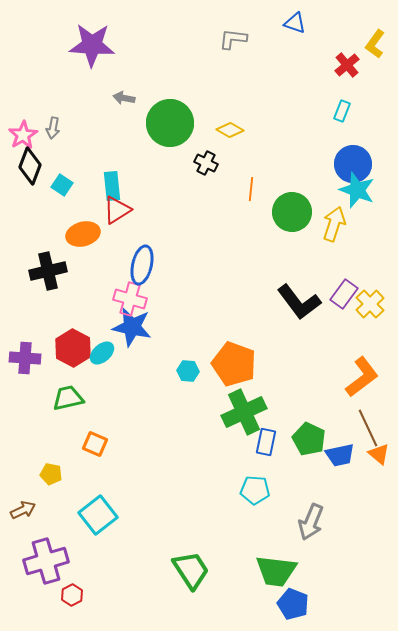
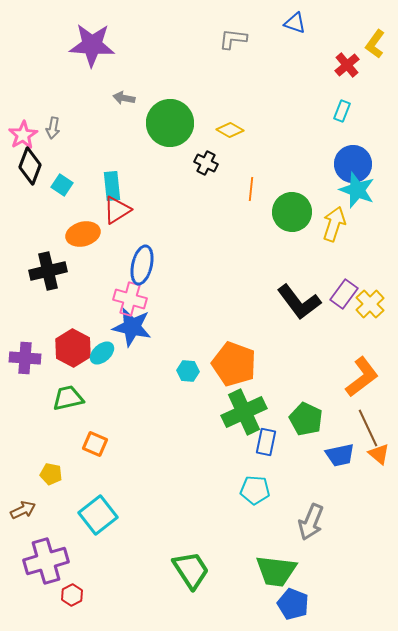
green pentagon at (309, 439): moved 3 px left, 20 px up
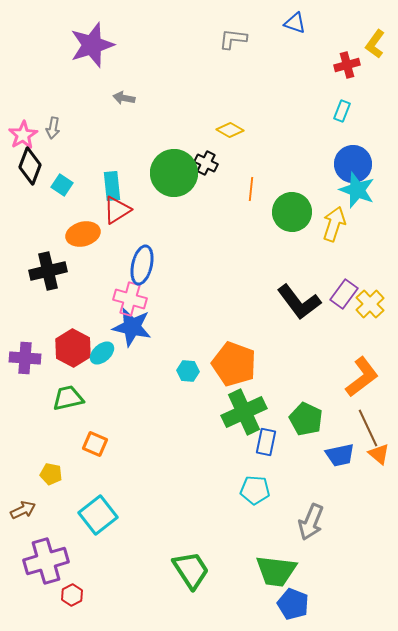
purple star at (92, 45): rotated 21 degrees counterclockwise
red cross at (347, 65): rotated 25 degrees clockwise
green circle at (170, 123): moved 4 px right, 50 px down
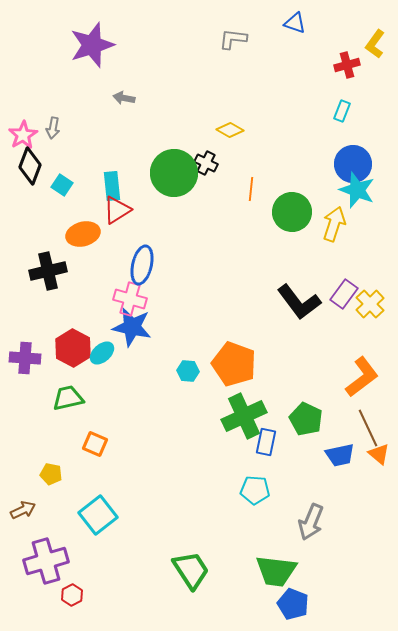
green cross at (244, 412): moved 4 px down
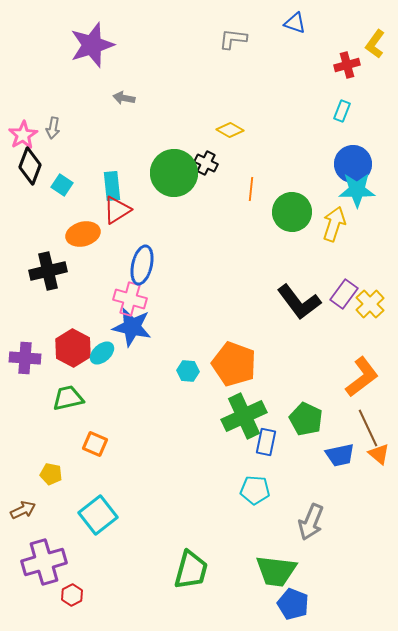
cyan star at (357, 190): rotated 21 degrees counterclockwise
purple cross at (46, 561): moved 2 px left, 1 px down
green trapezoid at (191, 570): rotated 48 degrees clockwise
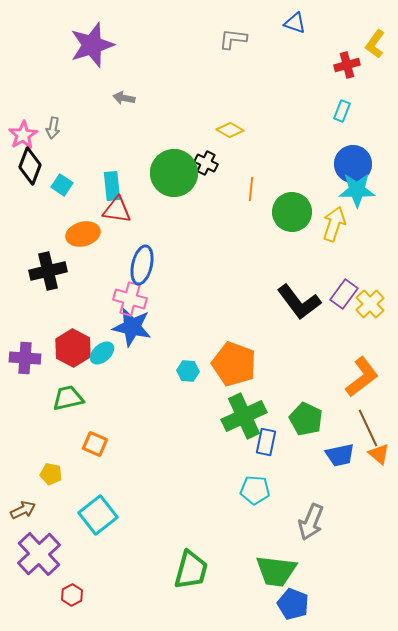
red triangle at (117, 210): rotated 40 degrees clockwise
purple cross at (44, 562): moved 5 px left, 8 px up; rotated 27 degrees counterclockwise
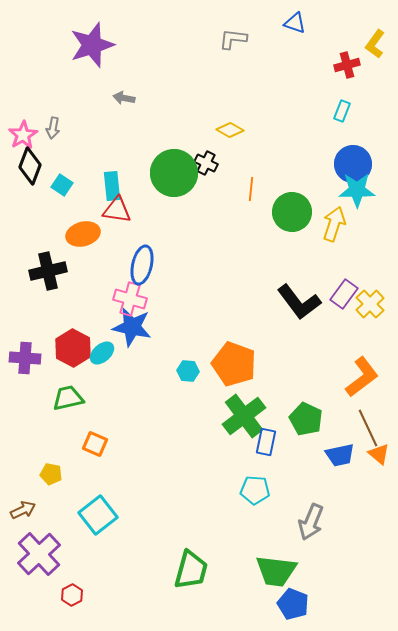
green cross at (244, 416): rotated 12 degrees counterclockwise
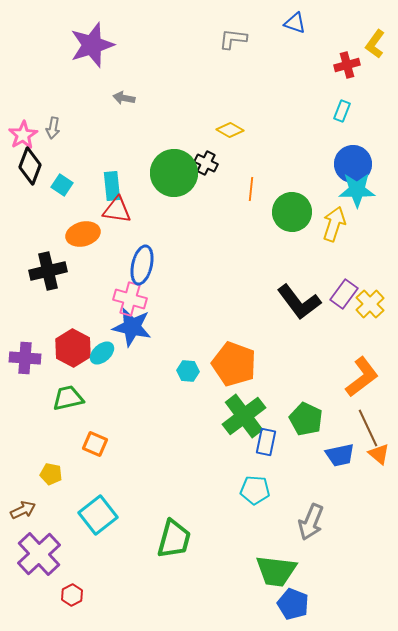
green trapezoid at (191, 570): moved 17 px left, 31 px up
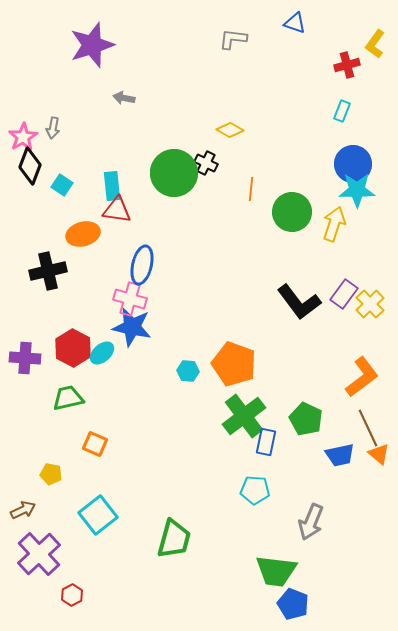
pink star at (23, 135): moved 2 px down
